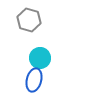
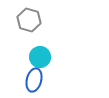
cyan circle: moved 1 px up
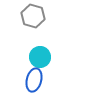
gray hexagon: moved 4 px right, 4 px up
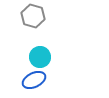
blue ellipse: rotated 50 degrees clockwise
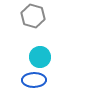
blue ellipse: rotated 25 degrees clockwise
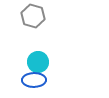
cyan circle: moved 2 px left, 5 px down
